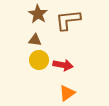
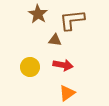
brown L-shape: moved 4 px right
brown triangle: moved 20 px right
yellow circle: moved 9 px left, 7 px down
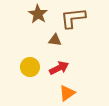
brown L-shape: moved 1 px right, 2 px up
red arrow: moved 4 px left, 3 px down; rotated 36 degrees counterclockwise
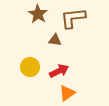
red arrow: moved 3 px down
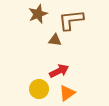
brown star: rotated 18 degrees clockwise
brown L-shape: moved 2 px left, 2 px down
yellow circle: moved 9 px right, 22 px down
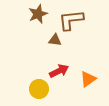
orange triangle: moved 21 px right, 14 px up
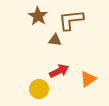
brown star: moved 2 px down; rotated 18 degrees counterclockwise
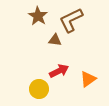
brown L-shape: rotated 20 degrees counterclockwise
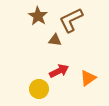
orange triangle: moved 1 px up
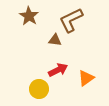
brown star: moved 9 px left
red arrow: moved 1 px left, 1 px up
orange triangle: moved 2 px left
